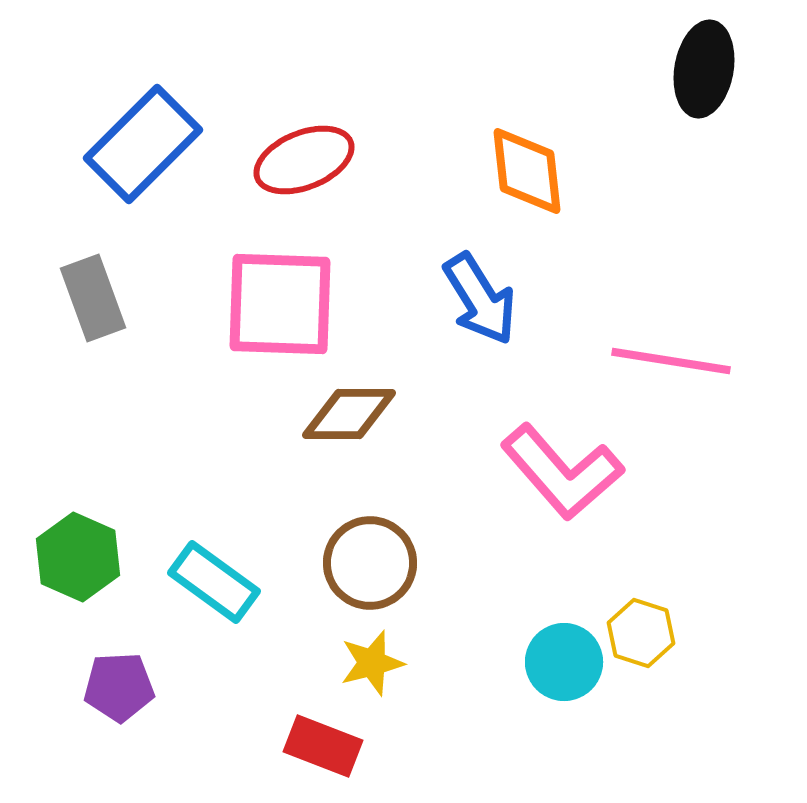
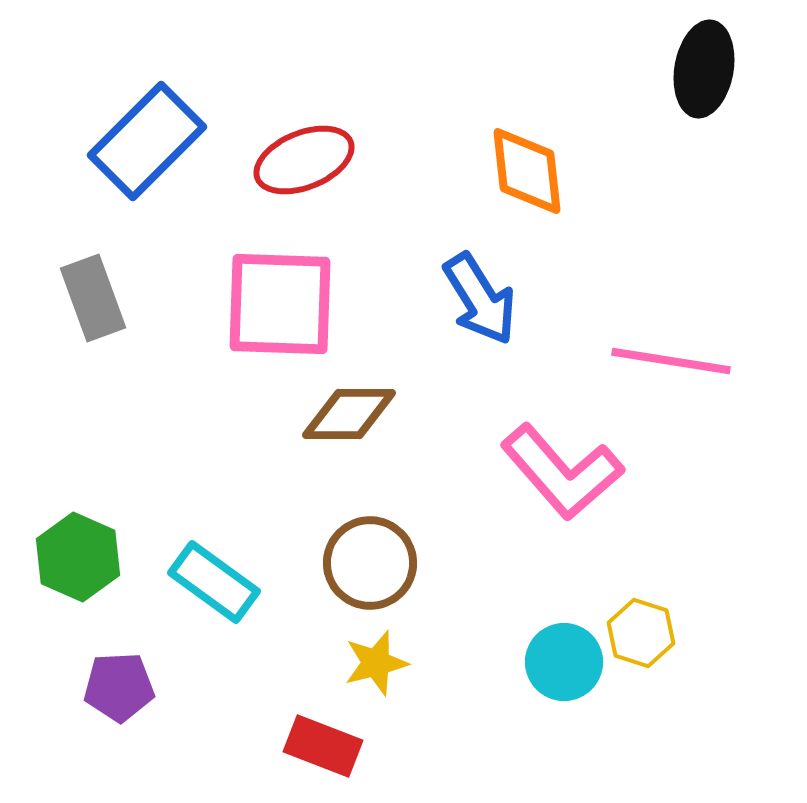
blue rectangle: moved 4 px right, 3 px up
yellow star: moved 4 px right
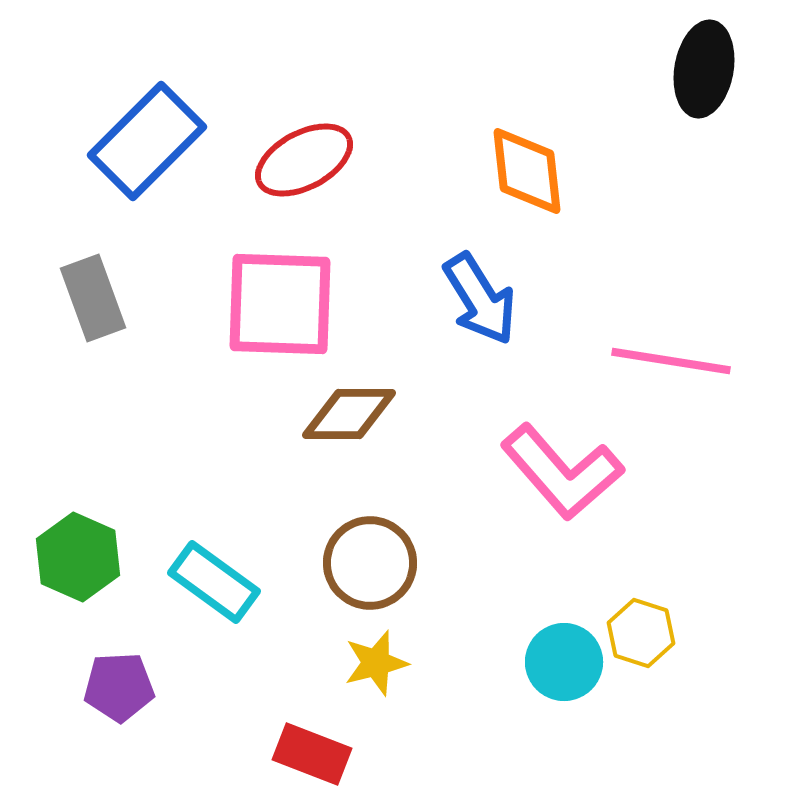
red ellipse: rotated 6 degrees counterclockwise
red rectangle: moved 11 px left, 8 px down
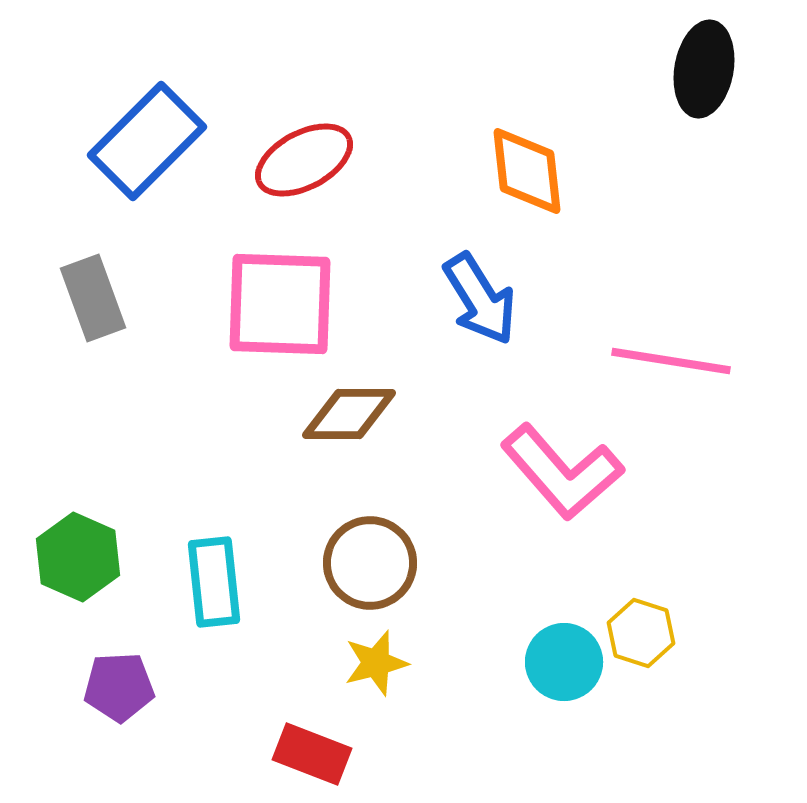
cyan rectangle: rotated 48 degrees clockwise
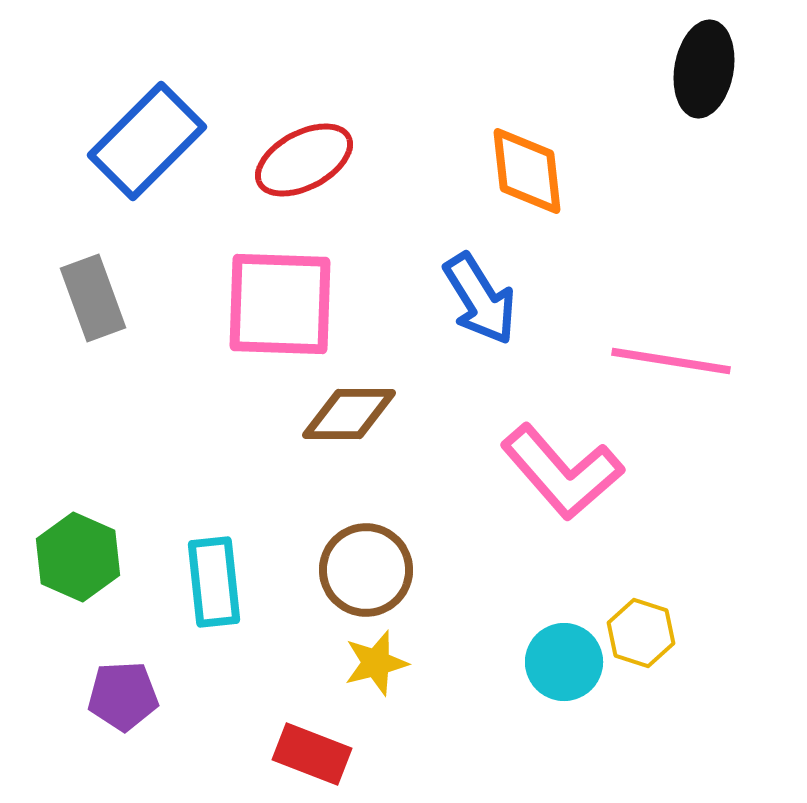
brown circle: moved 4 px left, 7 px down
purple pentagon: moved 4 px right, 9 px down
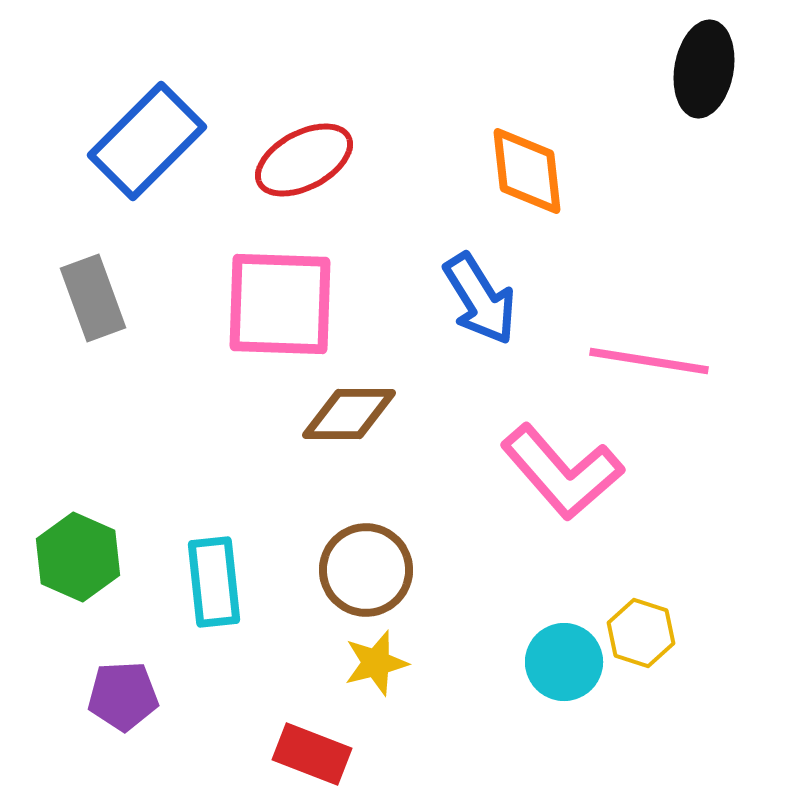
pink line: moved 22 px left
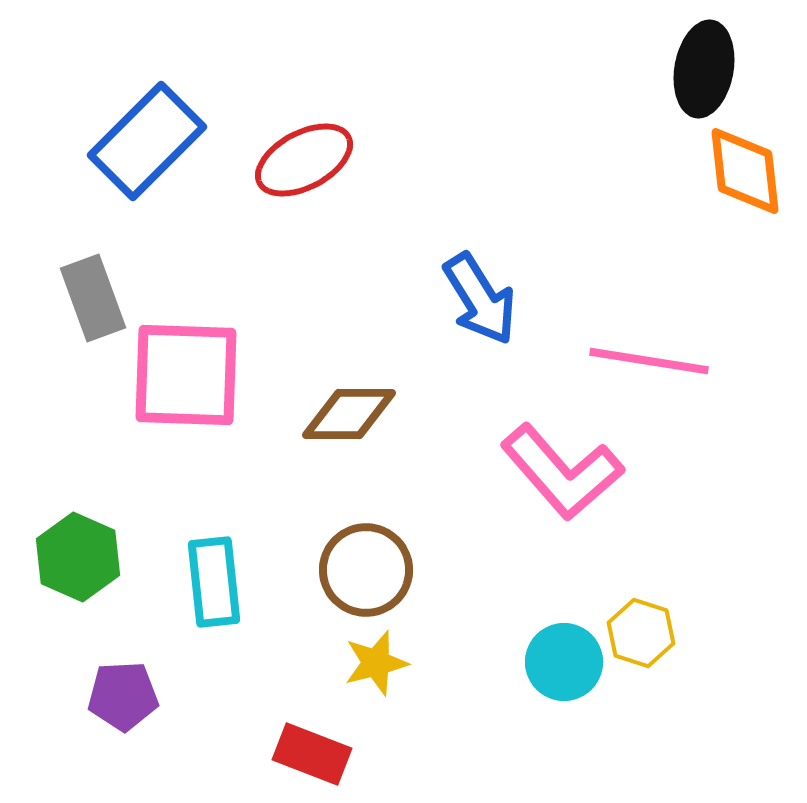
orange diamond: moved 218 px right
pink square: moved 94 px left, 71 px down
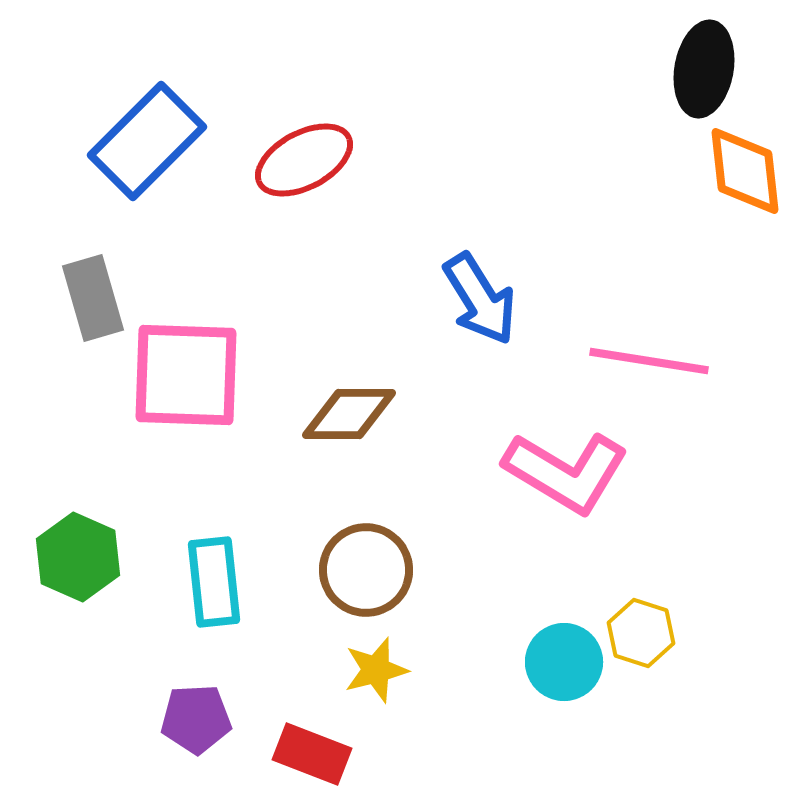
gray rectangle: rotated 4 degrees clockwise
pink L-shape: moved 4 px right; rotated 18 degrees counterclockwise
yellow star: moved 7 px down
purple pentagon: moved 73 px right, 23 px down
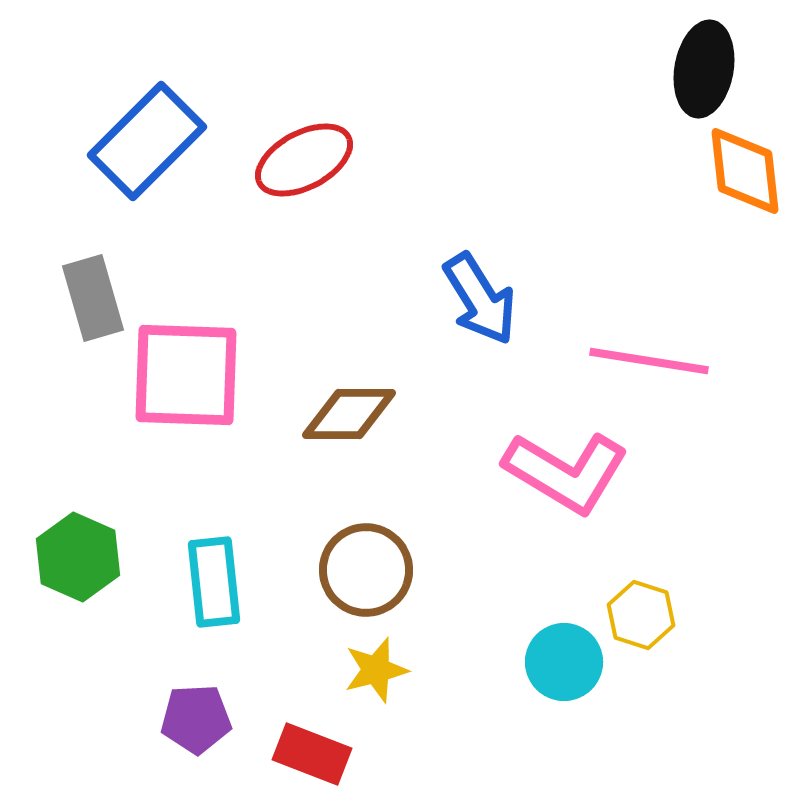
yellow hexagon: moved 18 px up
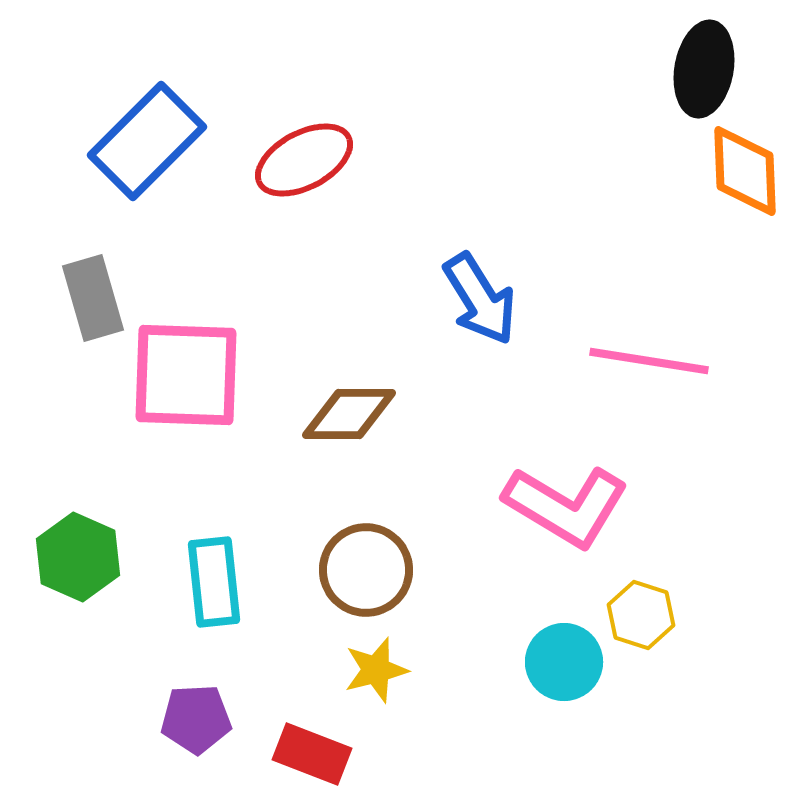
orange diamond: rotated 4 degrees clockwise
pink L-shape: moved 34 px down
